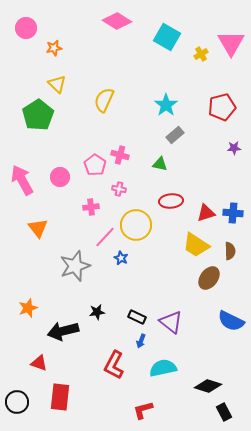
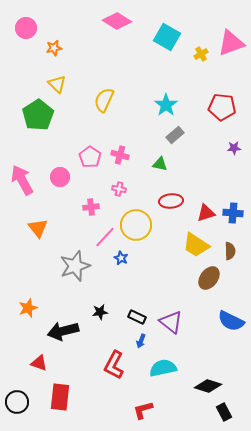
pink triangle at (231, 43): rotated 40 degrees clockwise
red pentagon at (222, 107): rotated 20 degrees clockwise
pink pentagon at (95, 165): moved 5 px left, 8 px up
black star at (97, 312): moved 3 px right
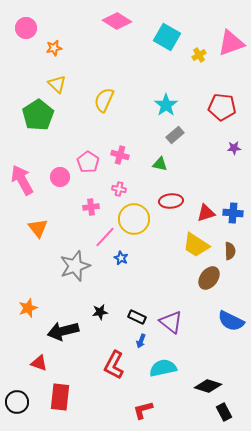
yellow cross at (201, 54): moved 2 px left, 1 px down
pink pentagon at (90, 157): moved 2 px left, 5 px down
yellow circle at (136, 225): moved 2 px left, 6 px up
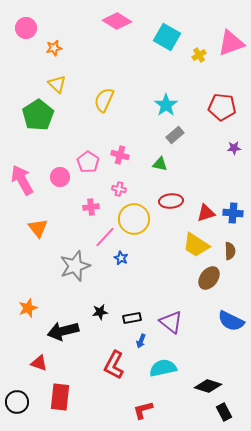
black rectangle at (137, 317): moved 5 px left, 1 px down; rotated 36 degrees counterclockwise
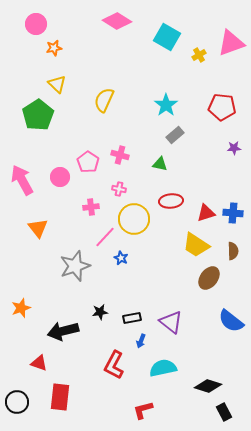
pink circle at (26, 28): moved 10 px right, 4 px up
brown semicircle at (230, 251): moved 3 px right
orange star at (28, 308): moved 7 px left
blue semicircle at (231, 321): rotated 12 degrees clockwise
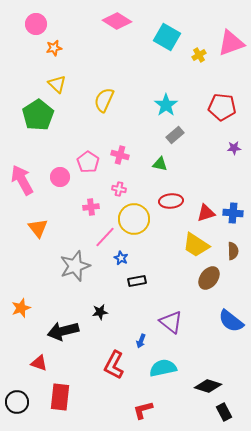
black rectangle at (132, 318): moved 5 px right, 37 px up
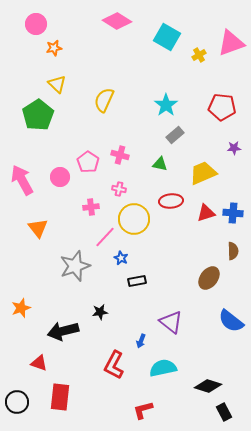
yellow trapezoid at (196, 245): moved 7 px right, 72 px up; rotated 124 degrees clockwise
